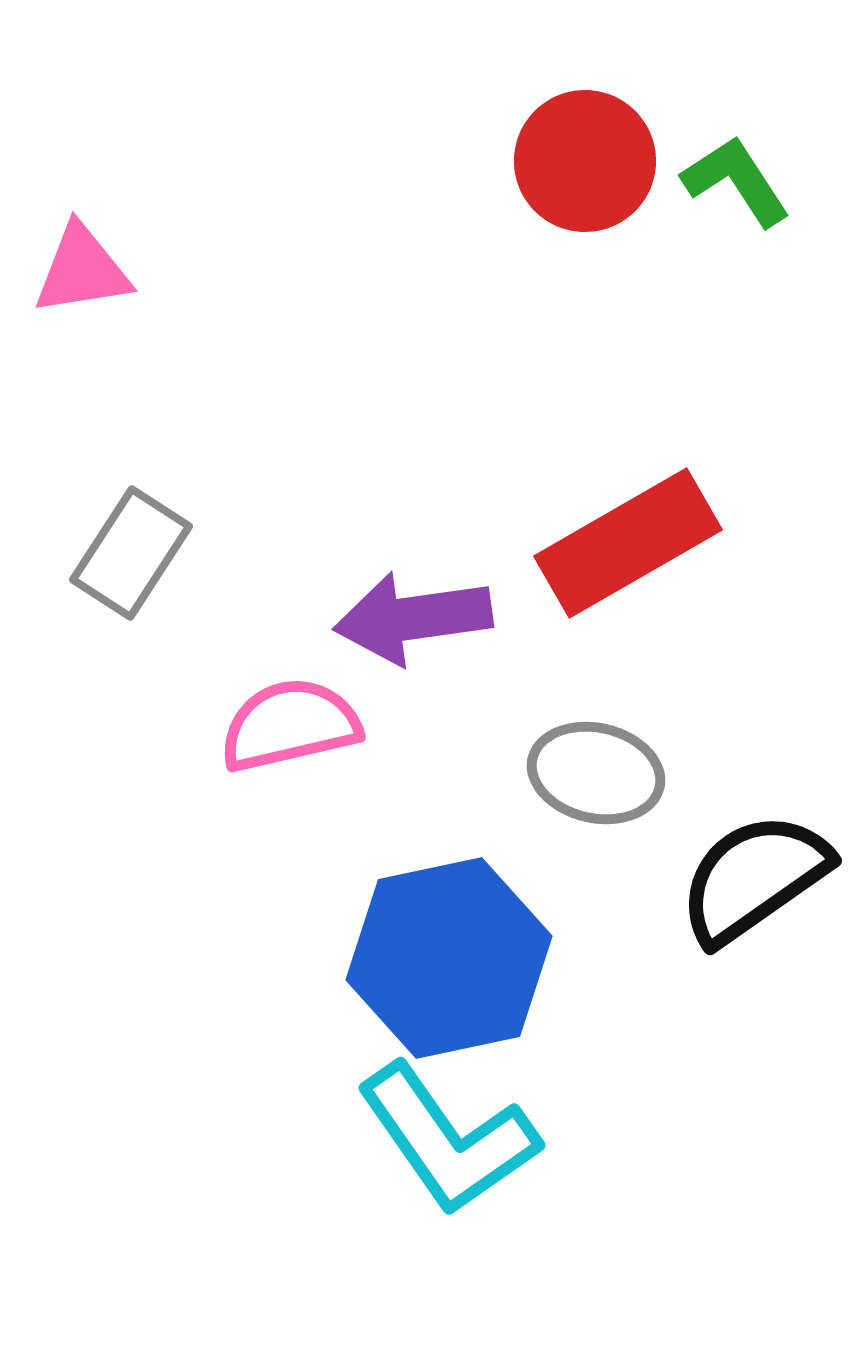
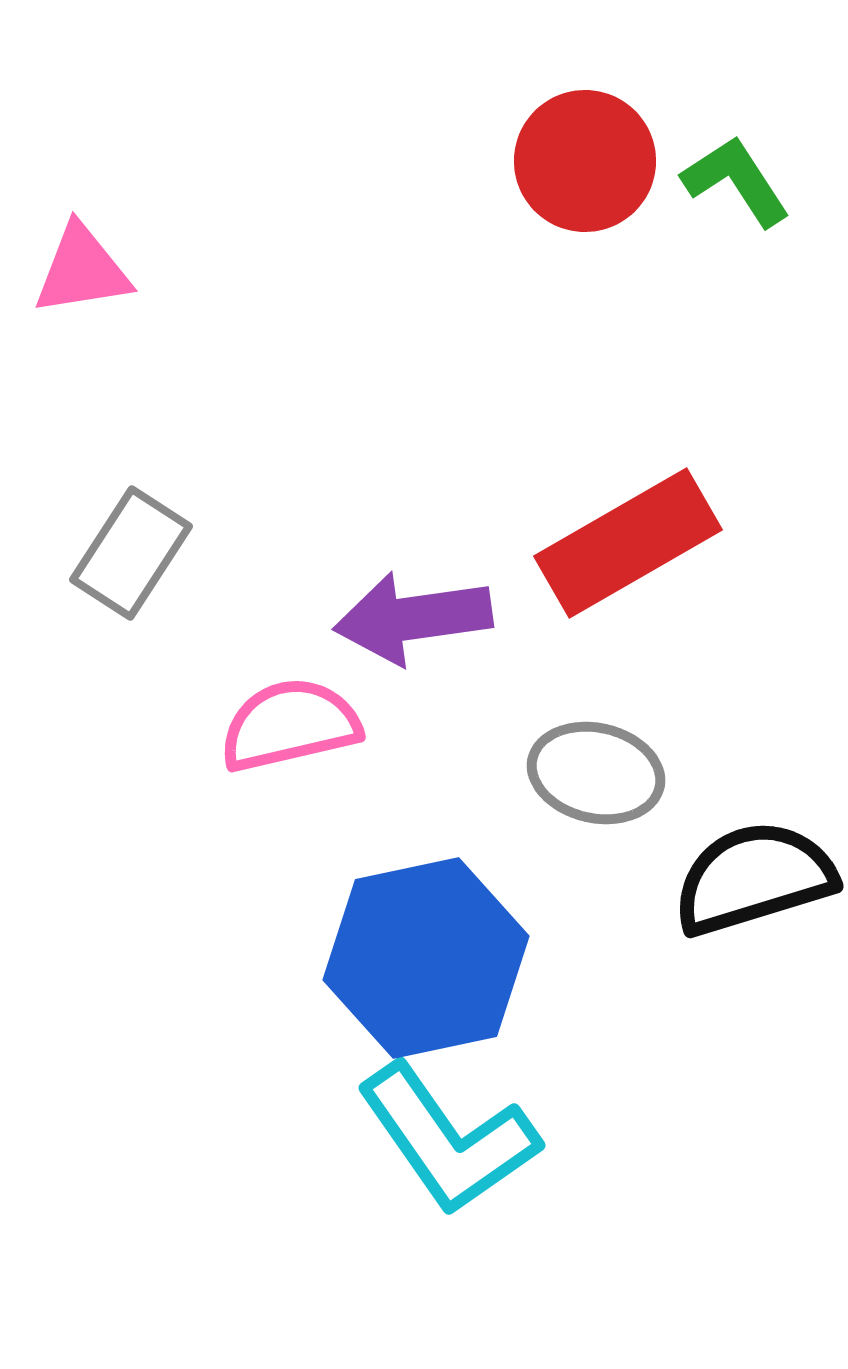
black semicircle: rotated 18 degrees clockwise
blue hexagon: moved 23 px left
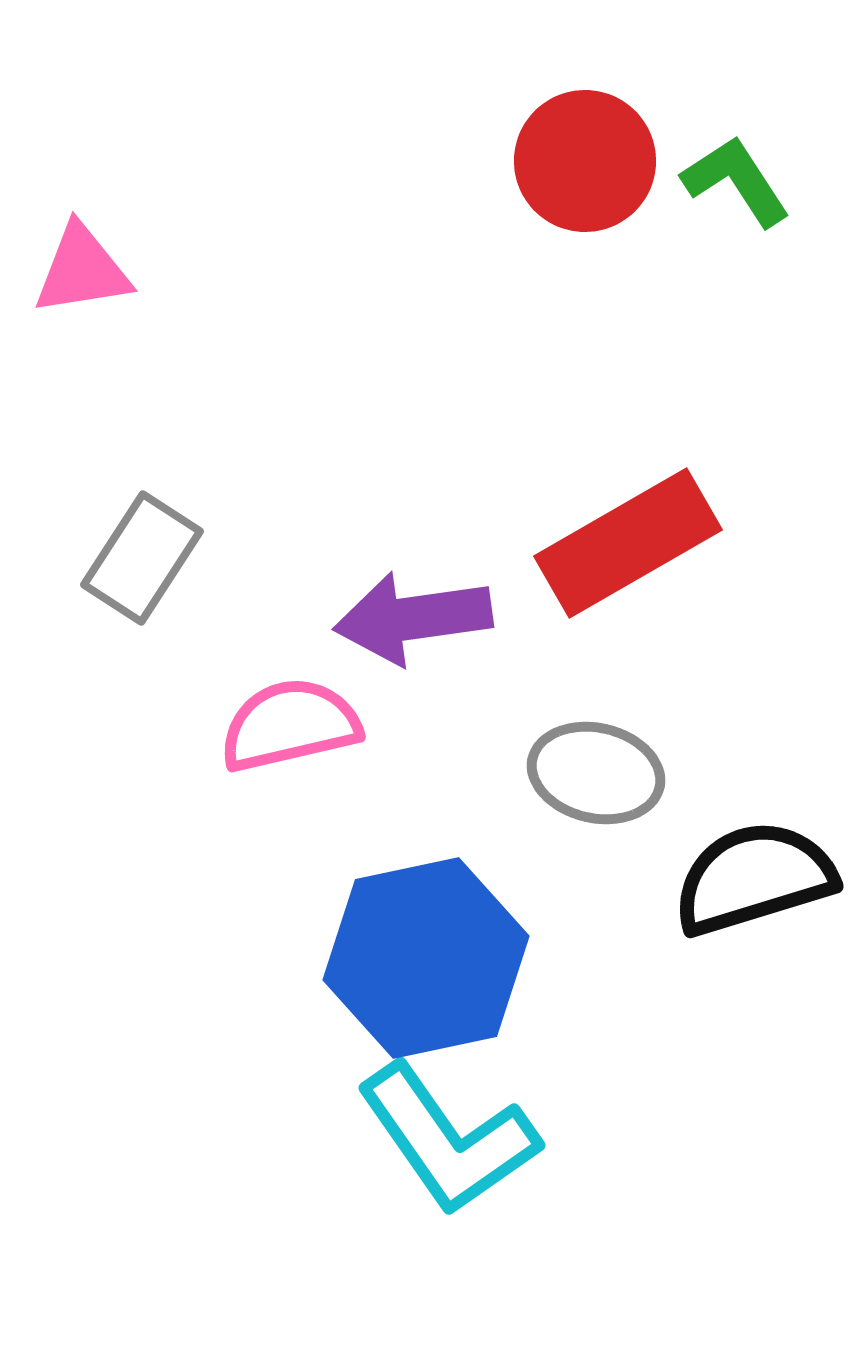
gray rectangle: moved 11 px right, 5 px down
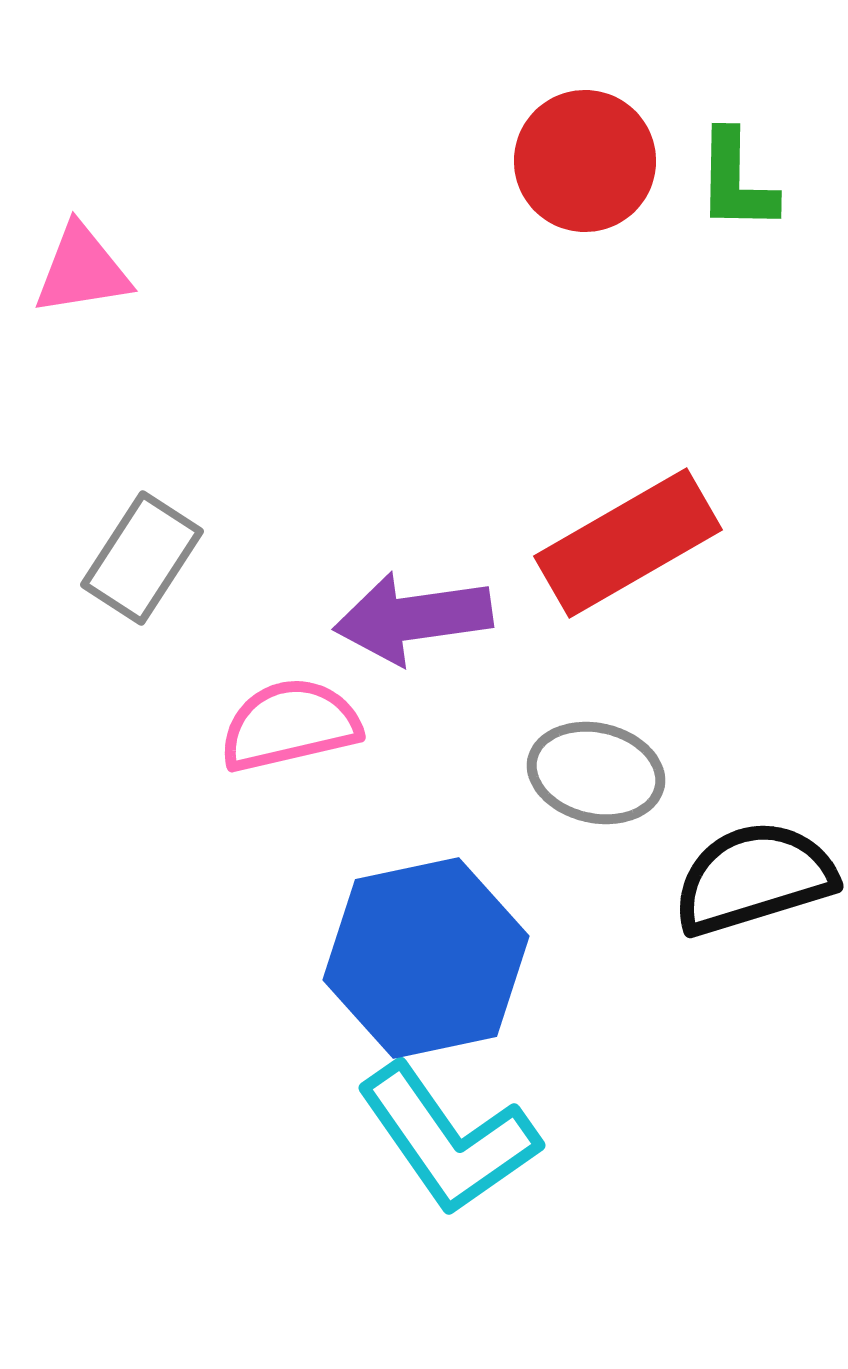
green L-shape: rotated 146 degrees counterclockwise
